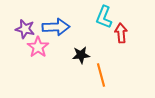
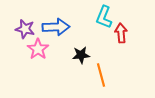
pink star: moved 2 px down
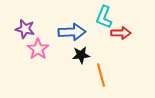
blue arrow: moved 16 px right, 5 px down
red arrow: rotated 96 degrees clockwise
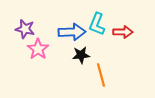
cyan L-shape: moved 7 px left, 7 px down
red arrow: moved 2 px right, 1 px up
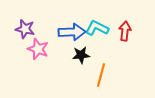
cyan L-shape: moved 4 px down; rotated 95 degrees clockwise
red arrow: moved 2 px right, 1 px up; rotated 84 degrees counterclockwise
pink star: rotated 15 degrees counterclockwise
orange line: rotated 30 degrees clockwise
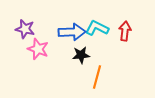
orange line: moved 4 px left, 2 px down
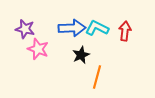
blue arrow: moved 4 px up
black star: rotated 18 degrees counterclockwise
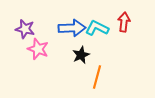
red arrow: moved 1 px left, 9 px up
